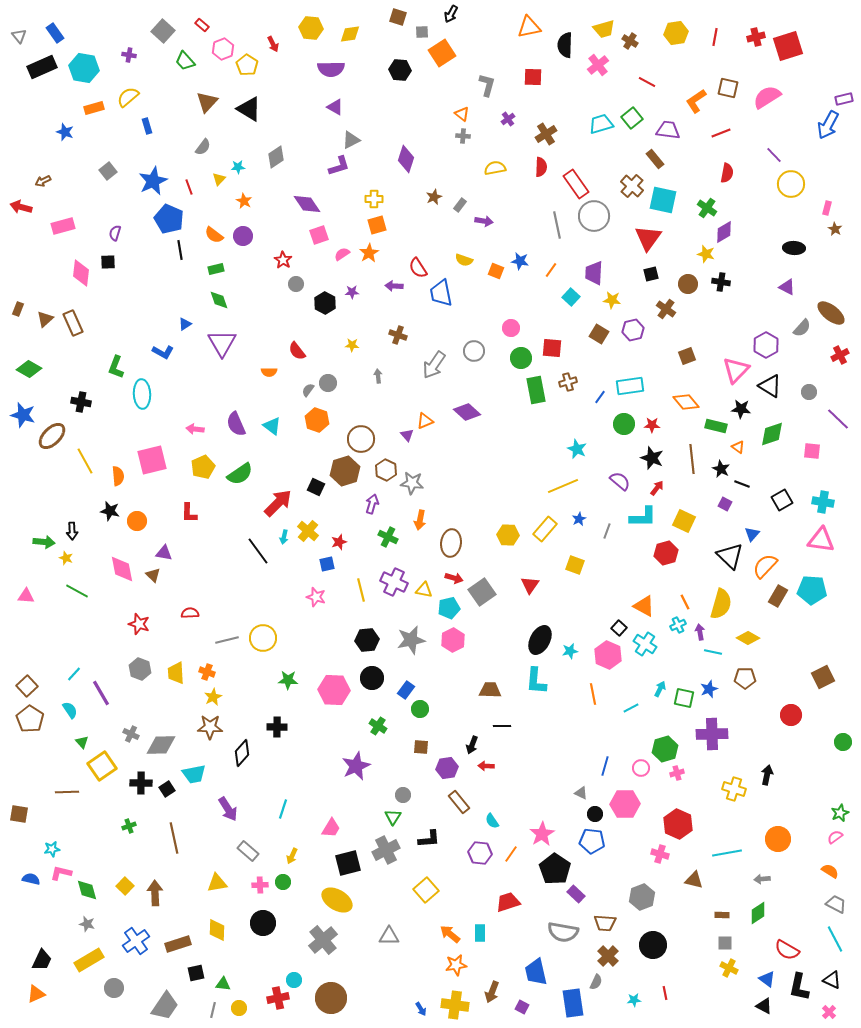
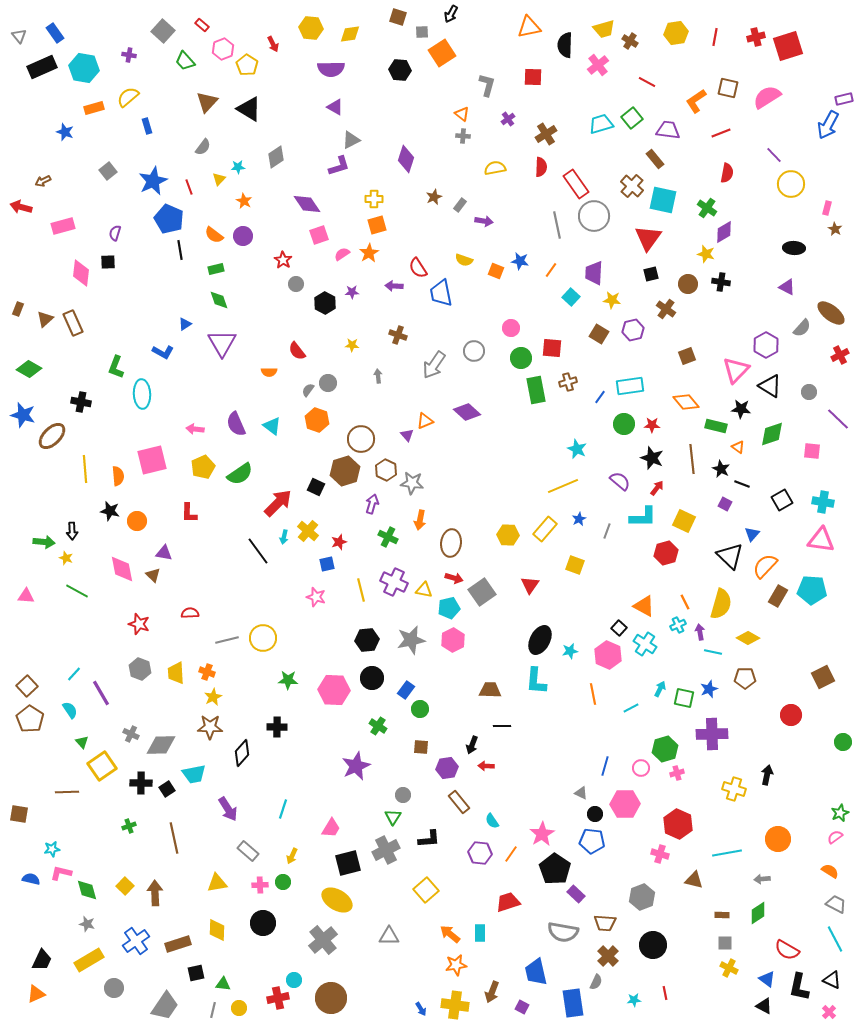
yellow line at (85, 461): moved 8 px down; rotated 24 degrees clockwise
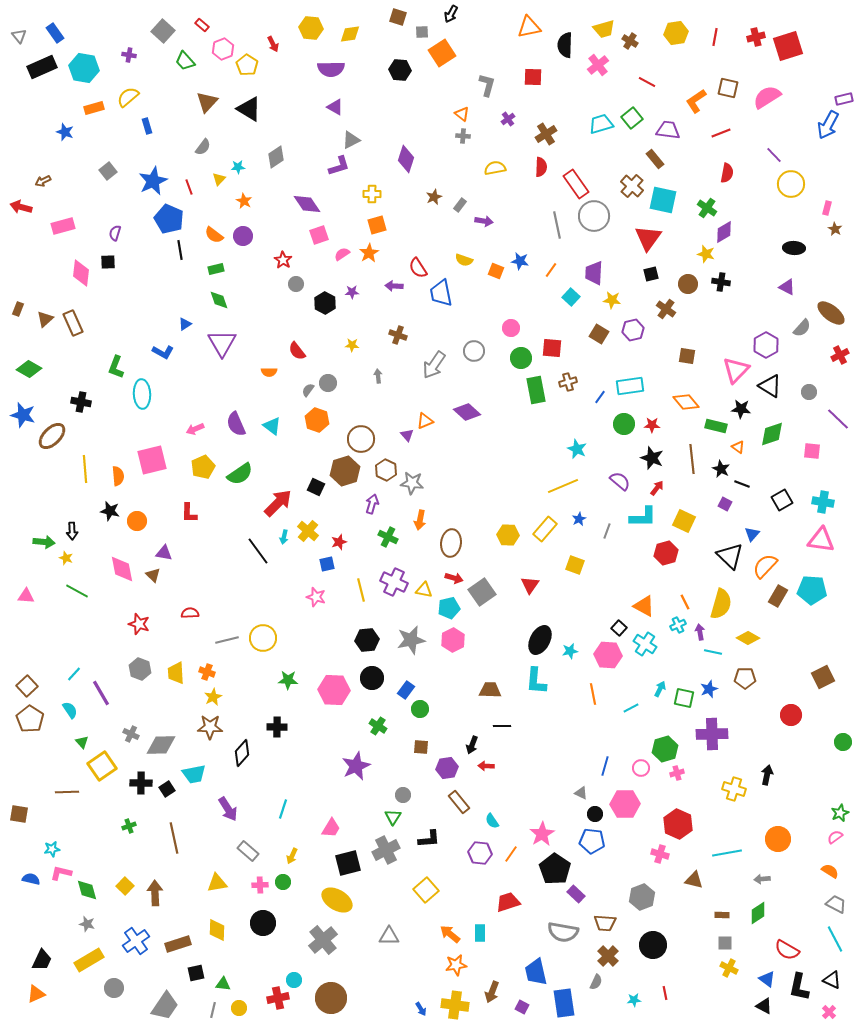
yellow cross at (374, 199): moved 2 px left, 5 px up
brown square at (687, 356): rotated 30 degrees clockwise
pink arrow at (195, 429): rotated 30 degrees counterclockwise
pink hexagon at (608, 655): rotated 20 degrees counterclockwise
blue rectangle at (573, 1003): moved 9 px left
